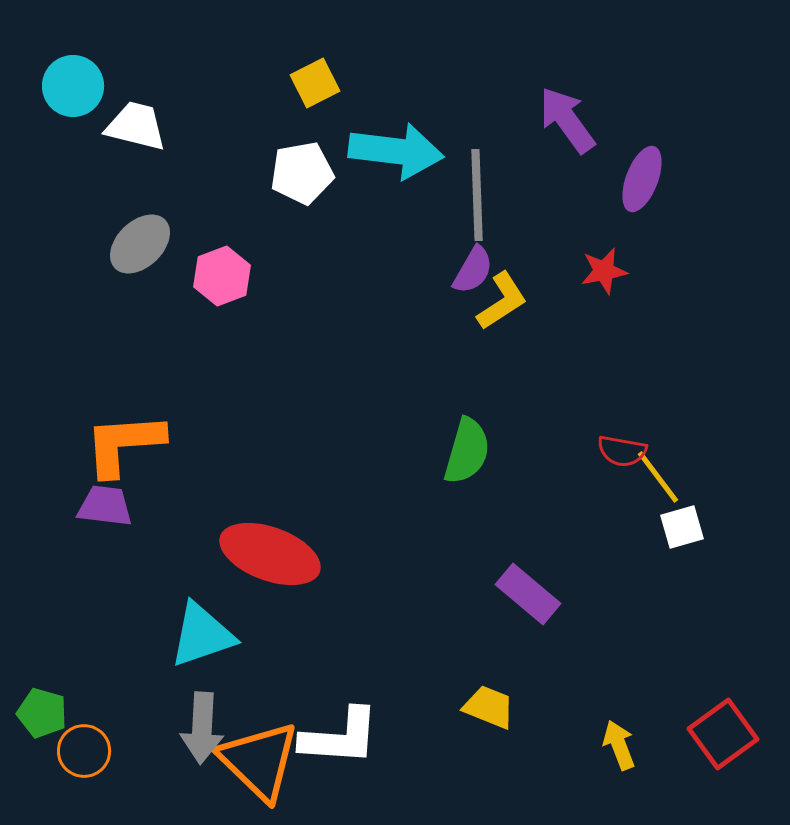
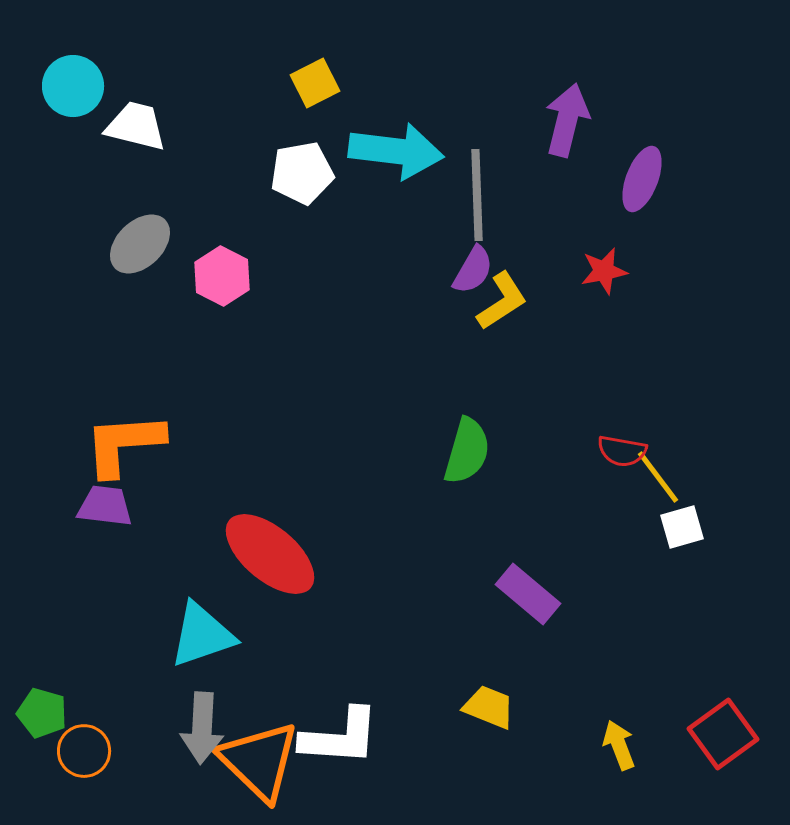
purple arrow: rotated 50 degrees clockwise
pink hexagon: rotated 12 degrees counterclockwise
red ellipse: rotated 20 degrees clockwise
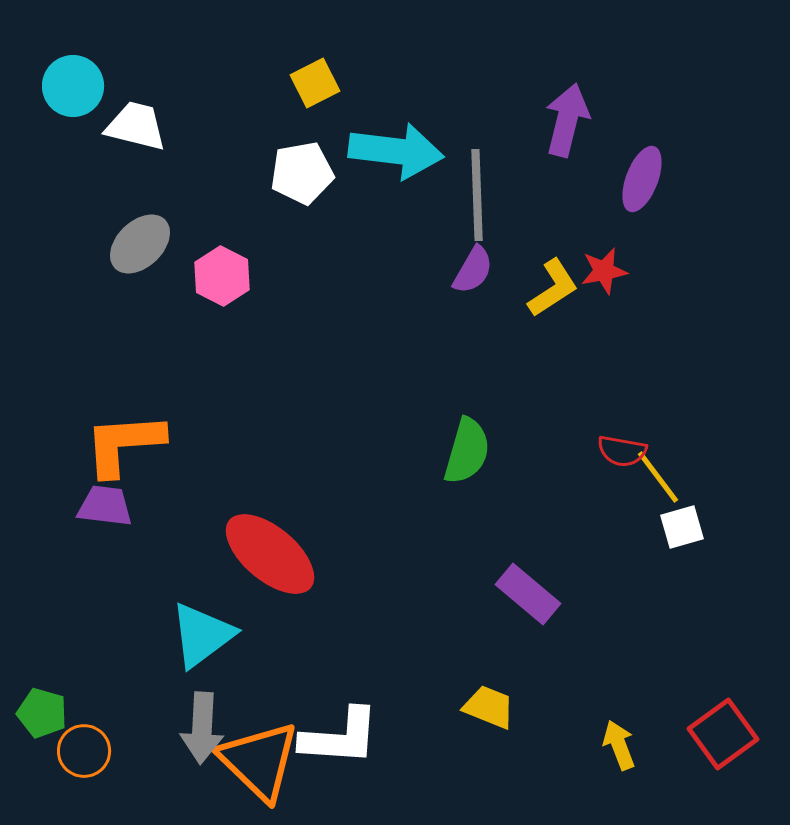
yellow L-shape: moved 51 px right, 13 px up
cyan triangle: rotated 18 degrees counterclockwise
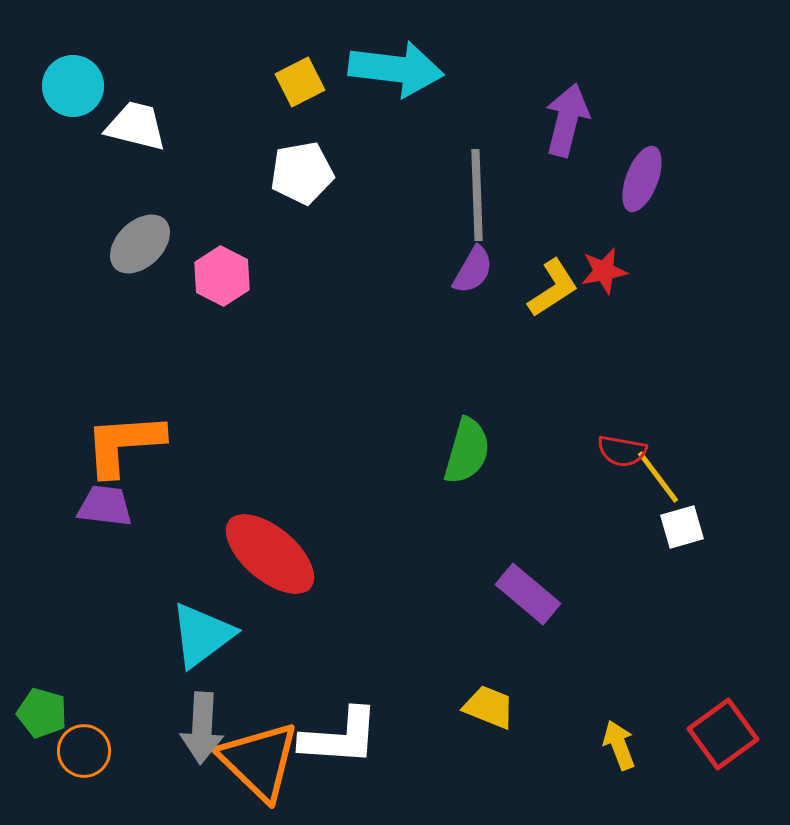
yellow square: moved 15 px left, 1 px up
cyan arrow: moved 82 px up
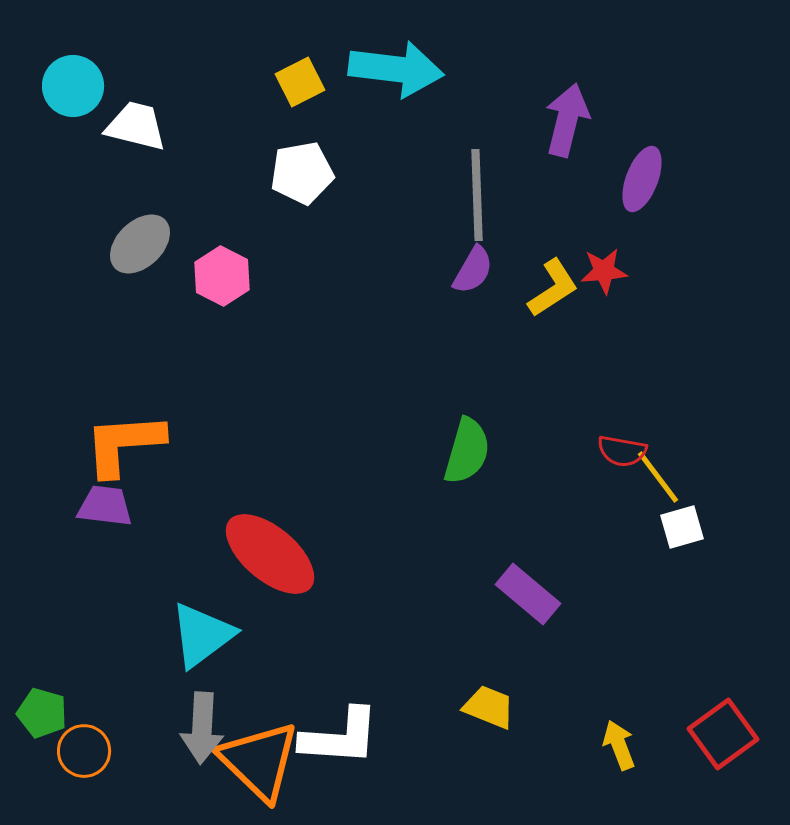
red star: rotated 6 degrees clockwise
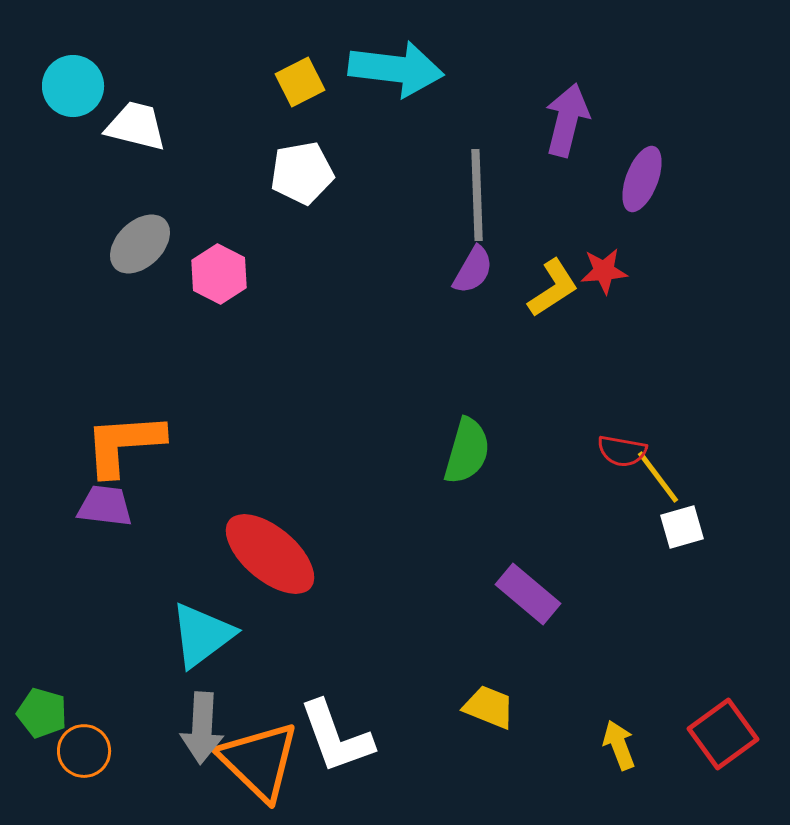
pink hexagon: moved 3 px left, 2 px up
white L-shape: moved 4 px left; rotated 66 degrees clockwise
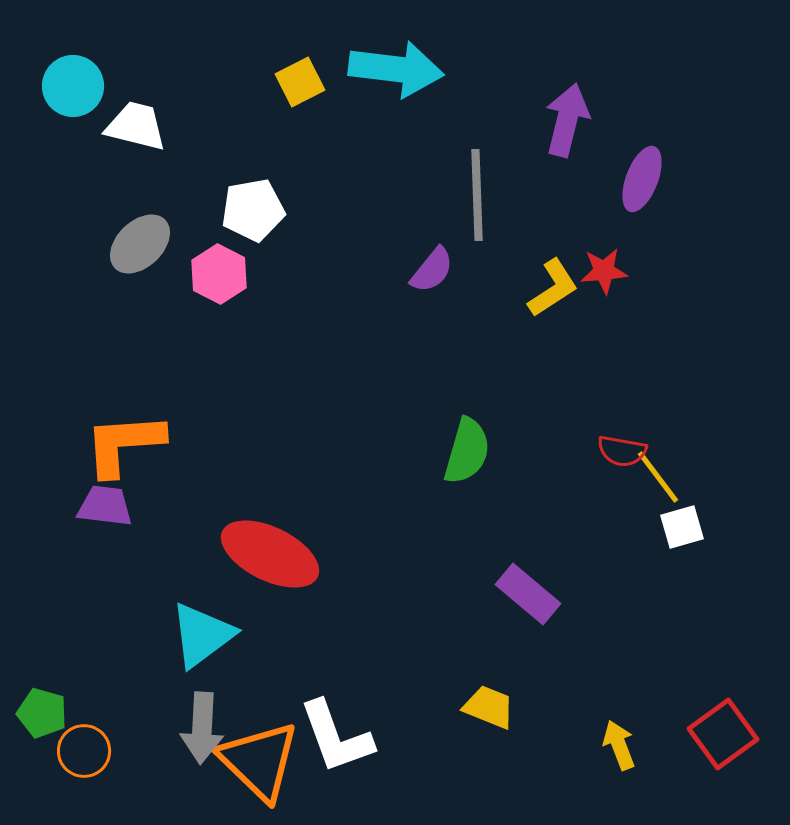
white pentagon: moved 49 px left, 37 px down
purple semicircle: moved 41 px left; rotated 9 degrees clockwise
red ellipse: rotated 14 degrees counterclockwise
